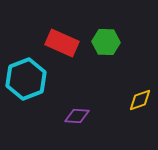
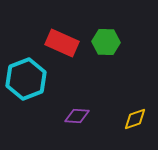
yellow diamond: moved 5 px left, 19 px down
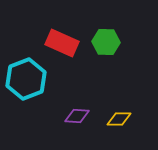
yellow diamond: moved 16 px left; rotated 20 degrees clockwise
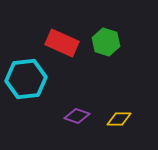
green hexagon: rotated 16 degrees clockwise
cyan hexagon: rotated 15 degrees clockwise
purple diamond: rotated 15 degrees clockwise
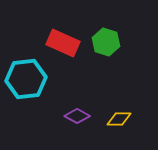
red rectangle: moved 1 px right
purple diamond: rotated 10 degrees clockwise
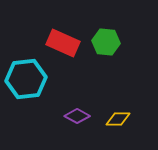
green hexagon: rotated 12 degrees counterclockwise
yellow diamond: moved 1 px left
